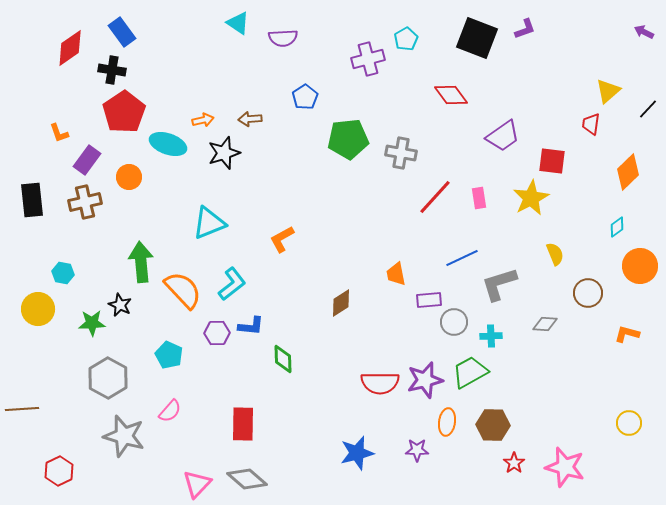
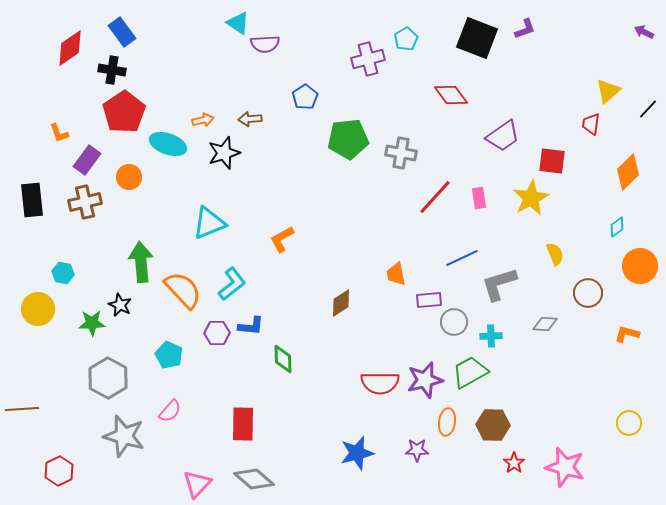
purple semicircle at (283, 38): moved 18 px left, 6 px down
gray diamond at (247, 479): moved 7 px right
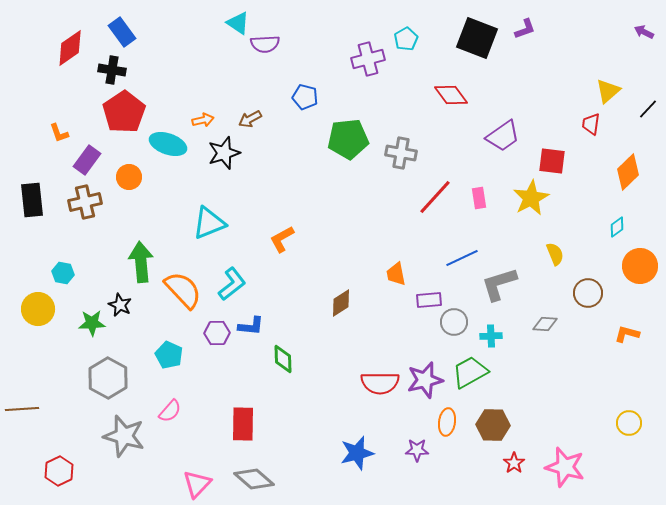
blue pentagon at (305, 97): rotated 25 degrees counterclockwise
brown arrow at (250, 119): rotated 25 degrees counterclockwise
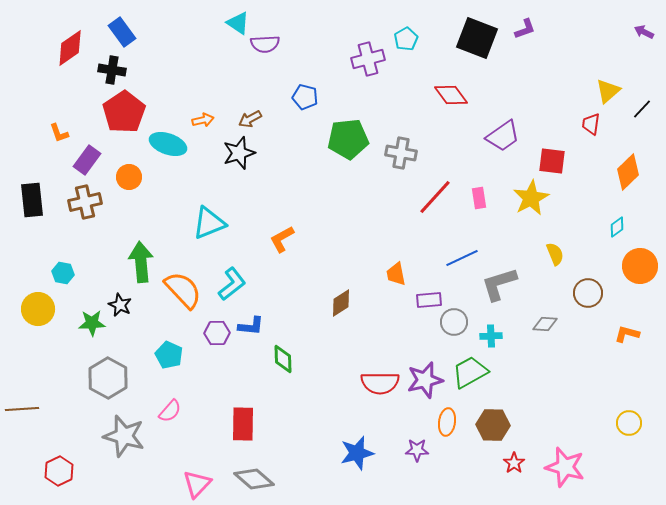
black line at (648, 109): moved 6 px left
black star at (224, 153): moved 15 px right
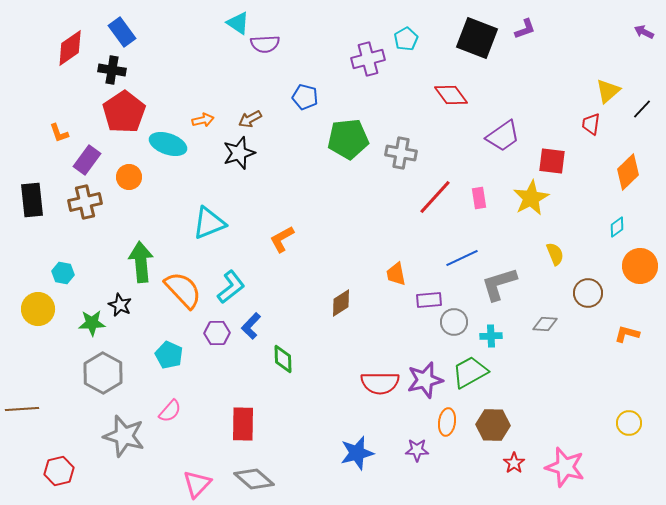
cyan L-shape at (232, 284): moved 1 px left, 3 px down
blue L-shape at (251, 326): rotated 128 degrees clockwise
gray hexagon at (108, 378): moved 5 px left, 5 px up
red hexagon at (59, 471): rotated 12 degrees clockwise
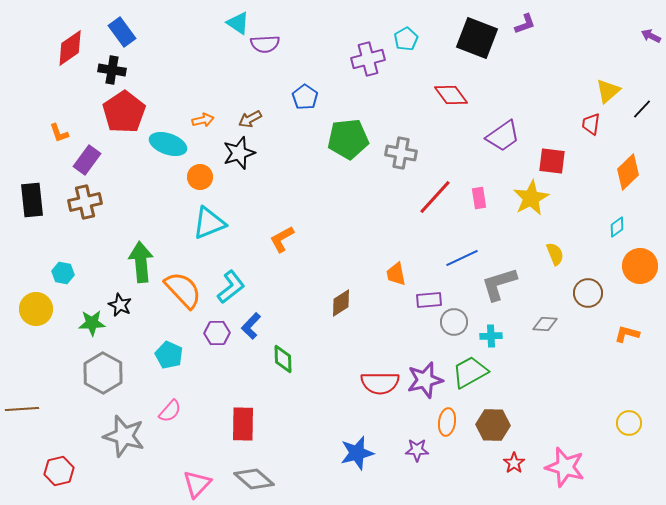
purple L-shape at (525, 29): moved 5 px up
purple arrow at (644, 32): moved 7 px right, 4 px down
blue pentagon at (305, 97): rotated 20 degrees clockwise
orange circle at (129, 177): moved 71 px right
yellow circle at (38, 309): moved 2 px left
